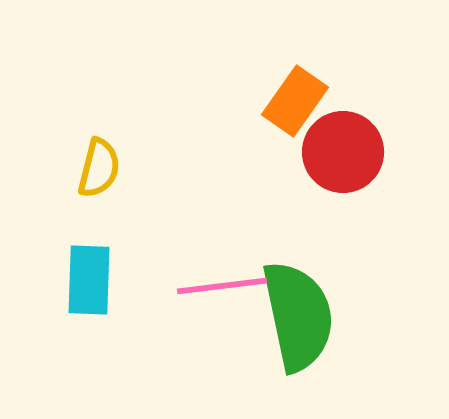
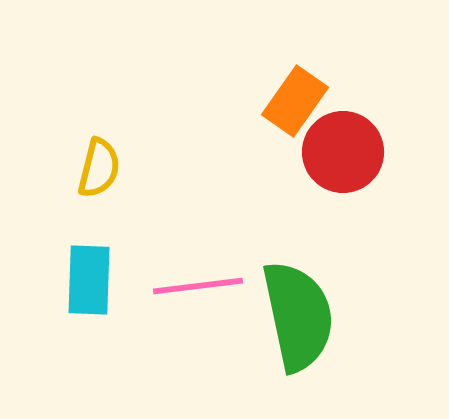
pink line: moved 24 px left
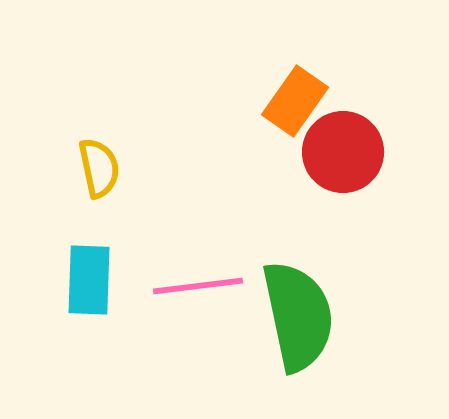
yellow semicircle: rotated 26 degrees counterclockwise
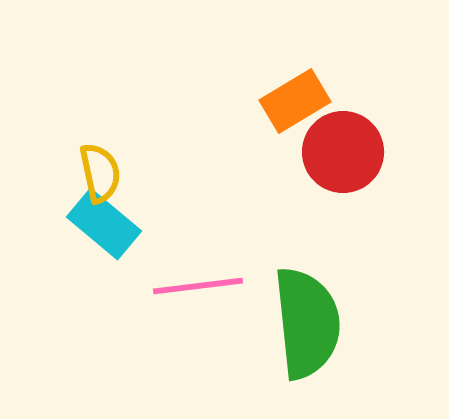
orange rectangle: rotated 24 degrees clockwise
yellow semicircle: moved 1 px right, 5 px down
cyan rectangle: moved 15 px right, 56 px up; rotated 52 degrees counterclockwise
green semicircle: moved 9 px right, 7 px down; rotated 6 degrees clockwise
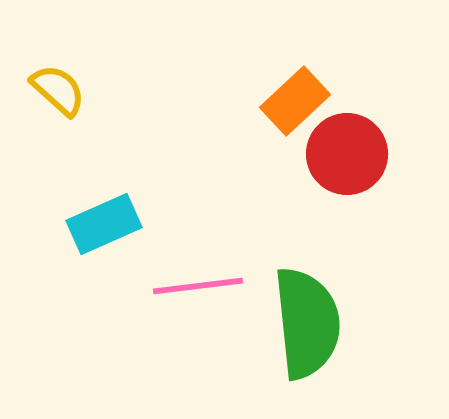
orange rectangle: rotated 12 degrees counterclockwise
red circle: moved 4 px right, 2 px down
yellow semicircle: moved 42 px left, 83 px up; rotated 36 degrees counterclockwise
cyan rectangle: rotated 64 degrees counterclockwise
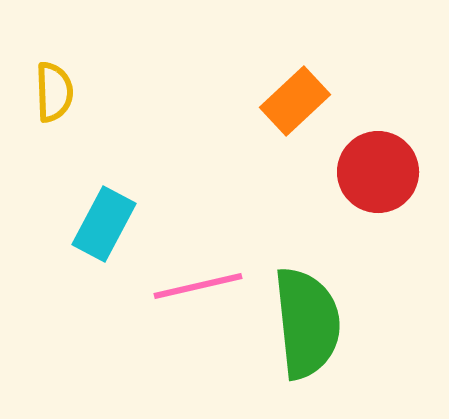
yellow semicircle: moved 4 px left, 2 px down; rotated 46 degrees clockwise
red circle: moved 31 px right, 18 px down
cyan rectangle: rotated 38 degrees counterclockwise
pink line: rotated 6 degrees counterclockwise
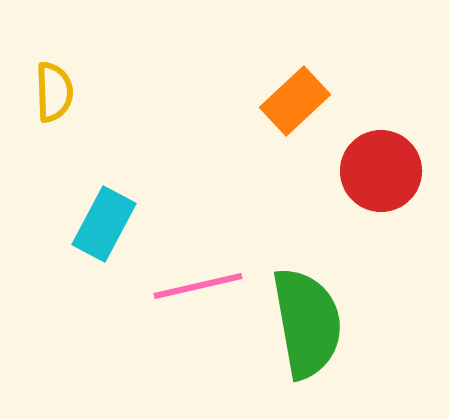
red circle: moved 3 px right, 1 px up
green semicircle: rotated 4 degrees counterclockwise
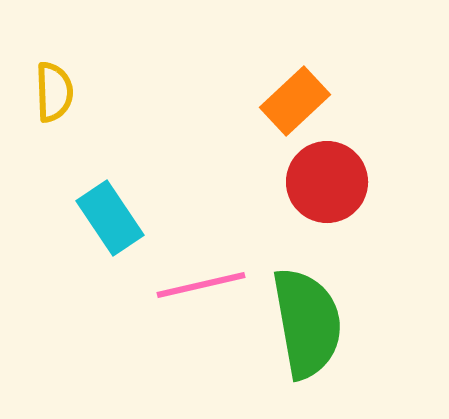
red circle: moved 54 px left, 11 px down
cyan rectangle: moved 6 px right, 6 px up; rotated 62 degrees counterclockwise
pink line: moved 3 px right, 1 px up
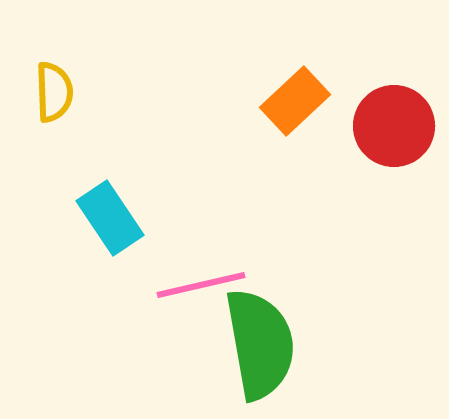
red circle: moved 67 px right, 56 px up
green semicircle: moved 47 px left, 21 px down
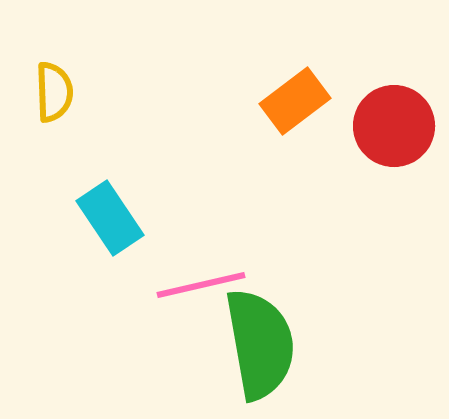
orange rectangle: rotated 6 degrees clockwise
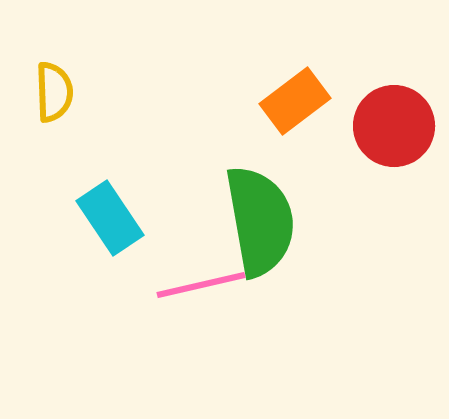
green semicircle: moved 123 px up
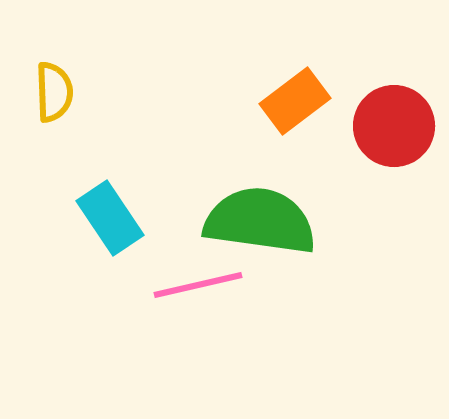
green semicircle: rotated 72 degrees counterclockwise
pink line: moved 3 px left
